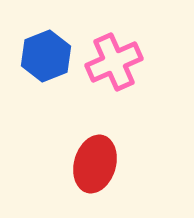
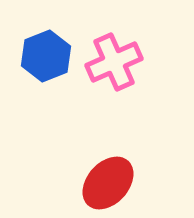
red ellipse: moved 13 px right, 19 px down; rotated 26 degrees clockwise
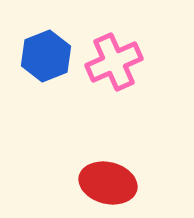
red ellipse: rotated 62 degrees clockwise
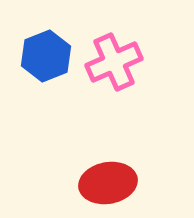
red ellipse: rotated 24 degrees counterclockwise
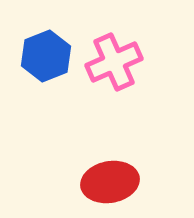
red ellipse: moved 2 px right, 1 px up
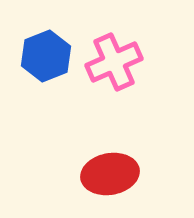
red ellipse: moved 8 px up
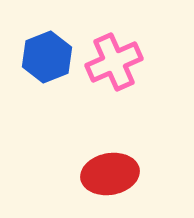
blue hexagon: moved 1 px right, 1 px down
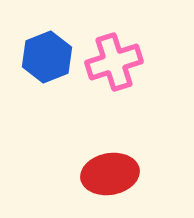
pink cross: rotated 6 degrees clockwise
